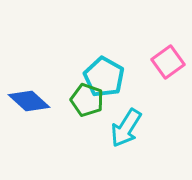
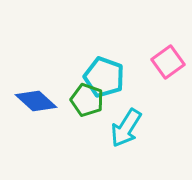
cyan pentagon: rotated 9 degrees counterclockwise
blue diamond: moved 7 px right
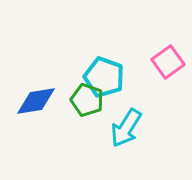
blue diamond: rotated 51 degrees counterclockwise
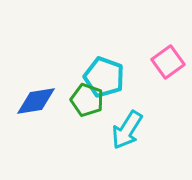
cyan arrow: moved 1 px right, 2 px down
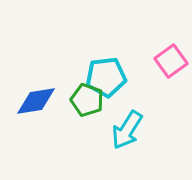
pink square: moved 3 px right, 1 px up
cyan pentagon: moved 2 px right; rotated 27 degrees counterclockwise
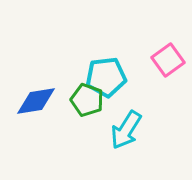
pink square: moved 3 px left, 1 px up
cyan arrow: moved 1 px left
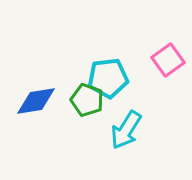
cyan pentagon: moved 2 px right, 1 px down
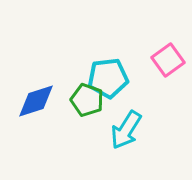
blue diamond: rotated 9 degrees counterclockwise
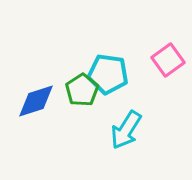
cyan pentagon: moved 4 px up; rotated 15 degrees clockwise
green pentagon: moved 5 px left, 10 px up; rotated 20 degrees clockwise
